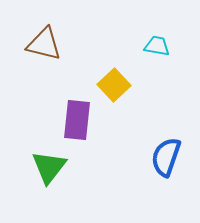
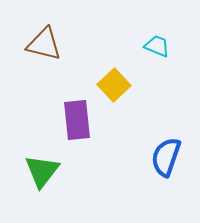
cyan trapezoid: rotated 12 degrees clockwise
purple rectangle: rotated 12 degrees counterclockwise
green triangle: moved 7 px left, 4 px down
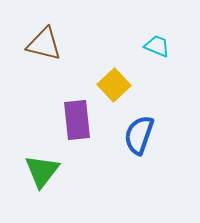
blue semicircle: moved 27 px left, 22 px up
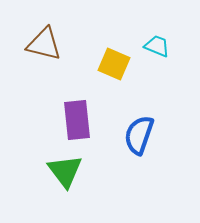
yellow square: moved 21 px up; rotated 24 degrees counterclockwise
green triangle: moved 23 px right; rotated 15 degrees counterclockwise
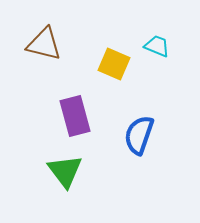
purple rectangle: moved 2 px left, 4 px up; rotated 9 degrees counterclockwise
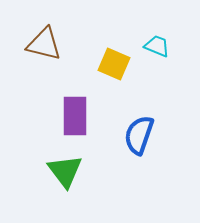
purple rectangle: rotated 15 degrees clockwise
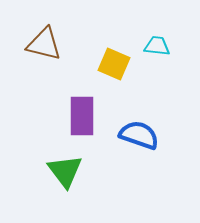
cyan trapezoid: rotated 16 degrees counterclockwise
purple rectangle: moved 7 px right
blue semicircle: rotated 90 degrees clockwise
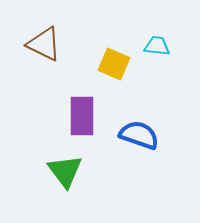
brown triangle: rotated 12 degrees clockwise
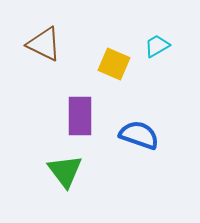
cyan trapezoid: rotated 36 degrees counterclockwise
purple rectangle: moved 2 px left
